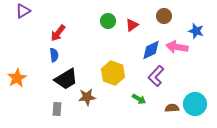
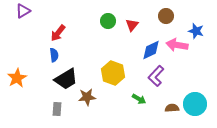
brown circle: moved 2 px right
red triangle: rotated 16 degrees counterclockwise
pink arrow: moved 2 px up
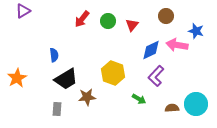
red arrow: moved 24 px right, 14 px up
cyan circle: moved 1 px right
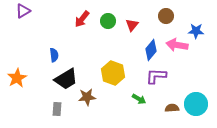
blue star: rotated 14 degrees counterclockwise
blue diamond: rotated 25 degrees counterclockwise
purple L-shape: rotated 50 degrees clockwise
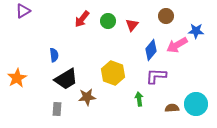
pink arrow: rotated 40 degrees counterclockwise
green arrow: rotated 128 degrees counterclockwise
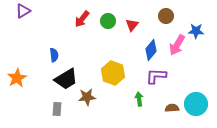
pink arrow: rotated 30 degrees counterclockwise
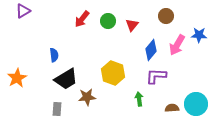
blue star: moved 3 px right, 4 px down
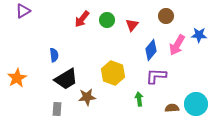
green circle: moved 1 px left, 1 px up
